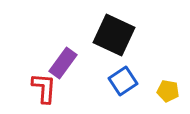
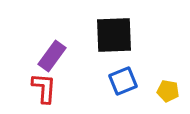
black square: rotated 27 degrees counterclockwise
purple rectangle: moved 11 px left, 7 px up
blue square: rotated 12 degrees clockwise
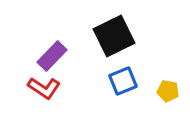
black square: moved 1 px down; rotated 24 degrees counterclockwise
purple rectangle: rotated 8 degrees clockwise
red L-shape: rotated 120 degrees clockwise
